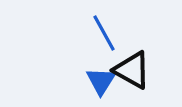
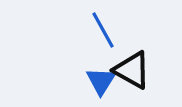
blue line: moved 1 px left, 3 px up
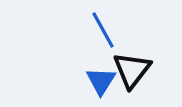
black triangle: rotated 39 degrees clockwise
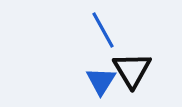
black triangle: rotated 9 degrees counterclockwise
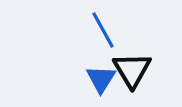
blue triangle: moved 2 px up
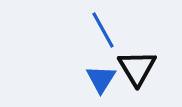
black triangle: moved 5 px right, 2 px up
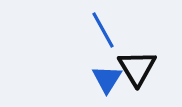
blue triangle: moved 6 px right
